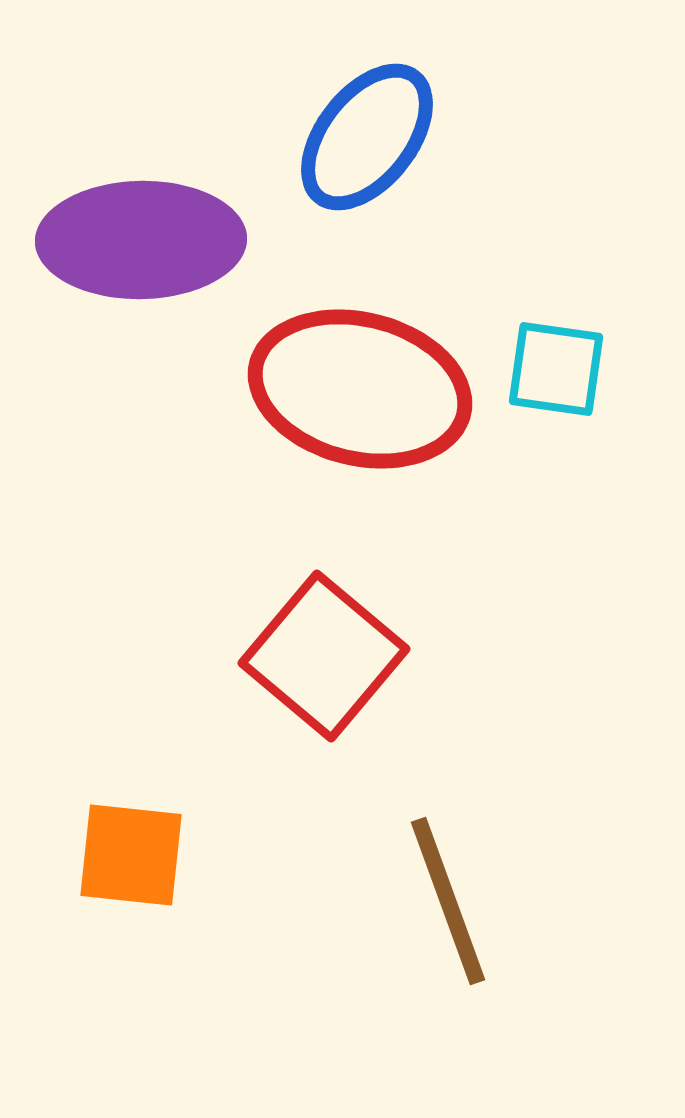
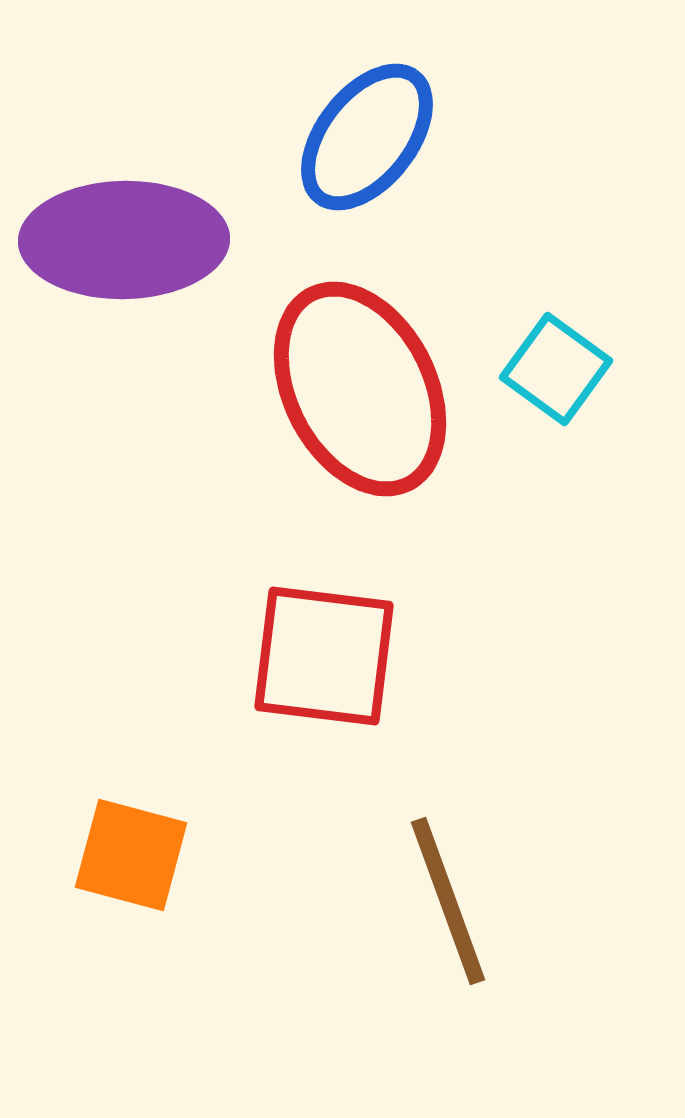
purple ellipse: moved 17 px left
cyan square: rotated 28 degrees clockwise
red ellipse: rotated 49 degrees clockwise
red square: rotated 33 degrees counterclockwise
orange square: rotated 9 degrees clockwise
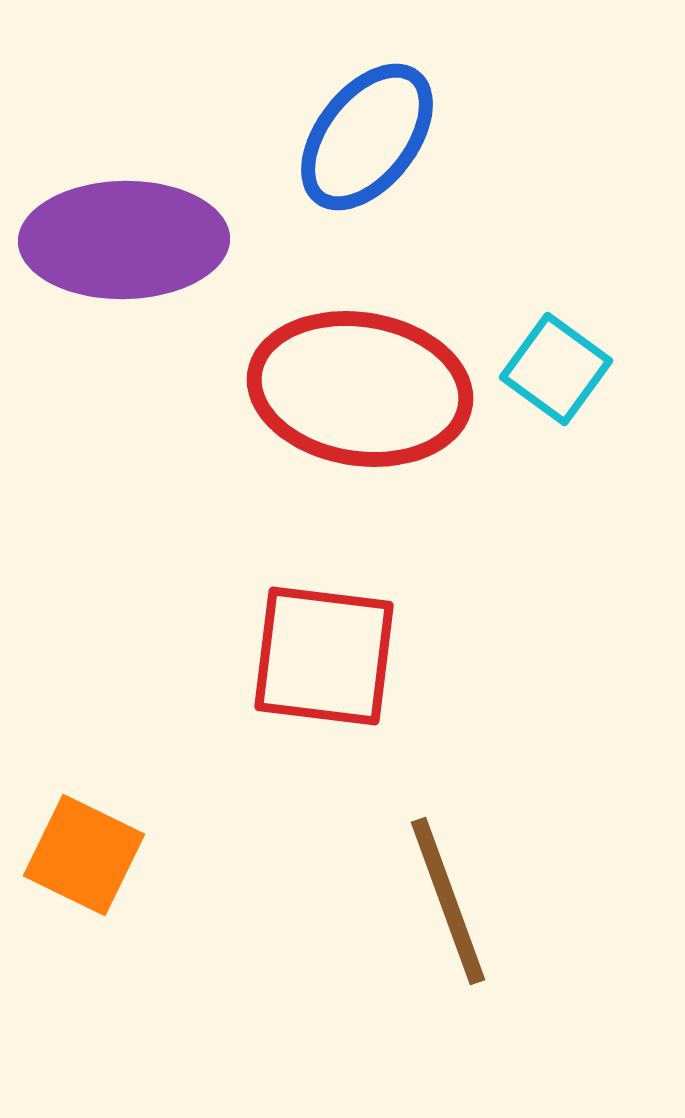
red ellipse: rotated 54 degrees counterclockwise
orange square: moved 47 px left; rotated 11 degrees clockwise
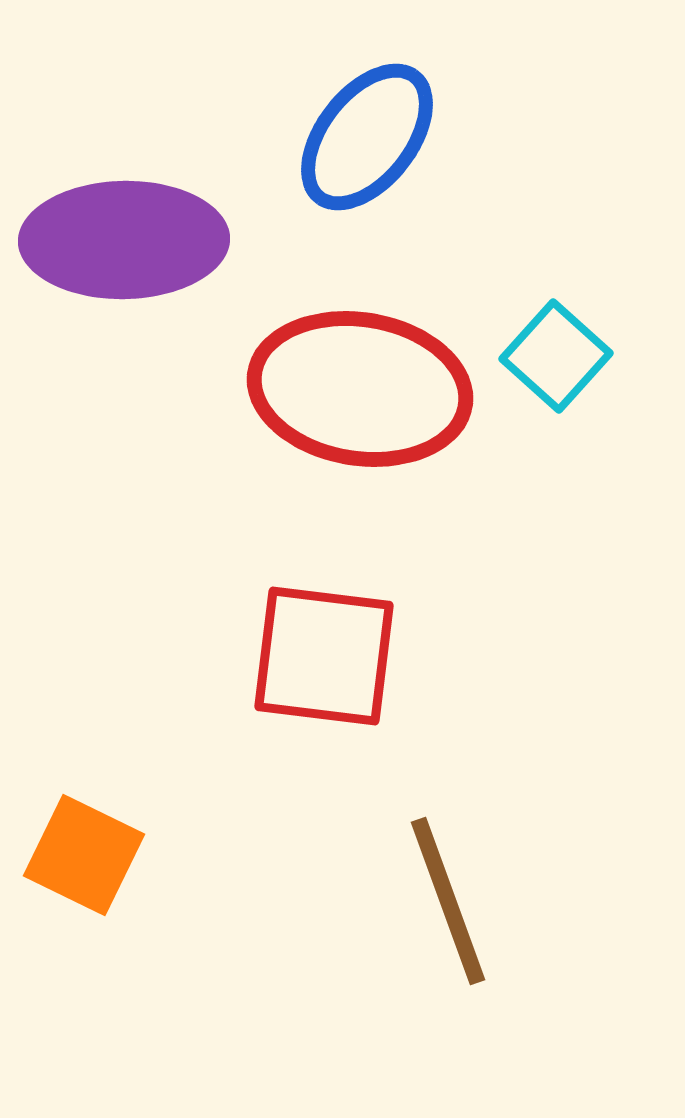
cyan square: moved 13 px up; rotated 6 degrees clockwise
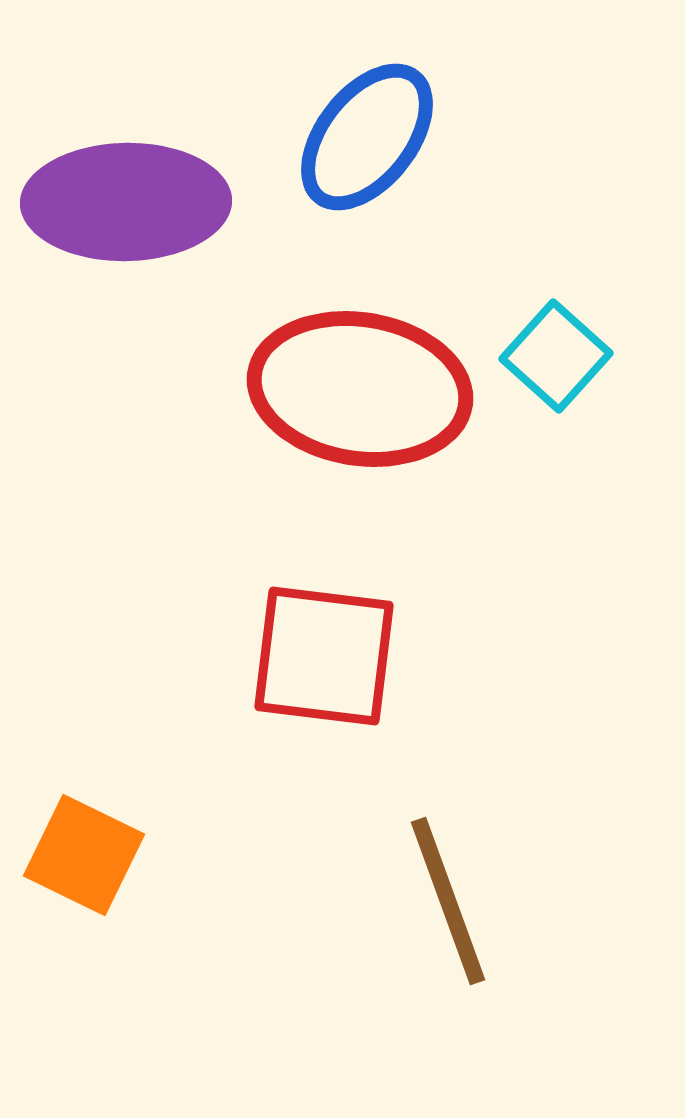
purple ellipse: moved 2 px right, 38 px up
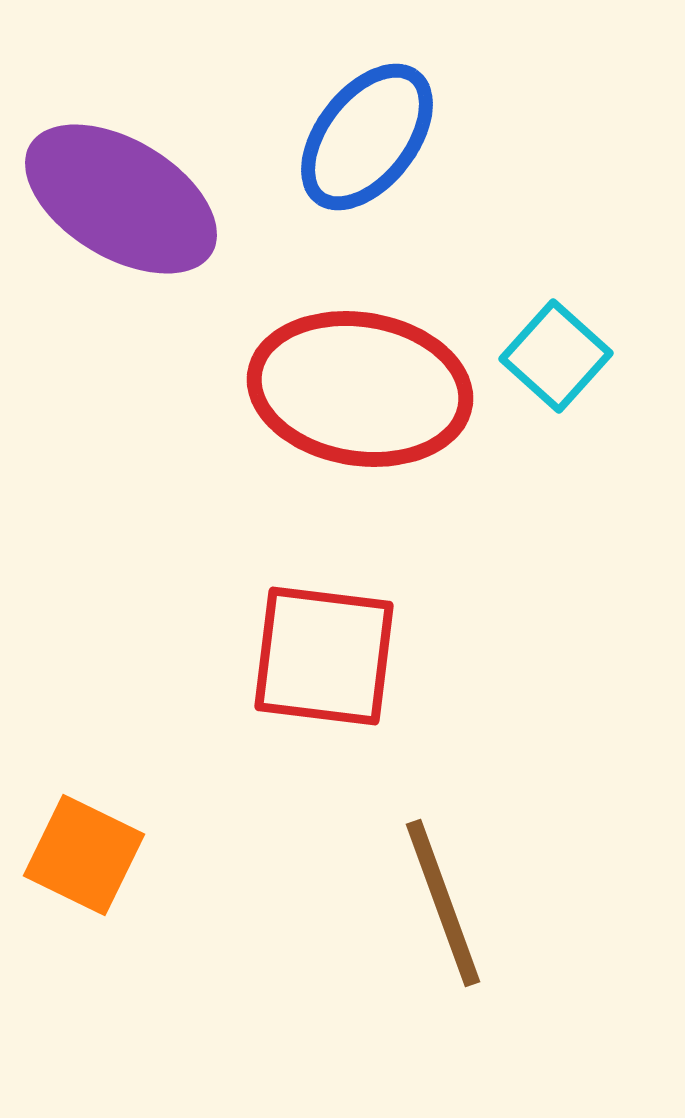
purple ellipse: moved 5 px left, 3 px up; rotated 32 degrees clockwise
brown line: moved 5 px left, 2 px down
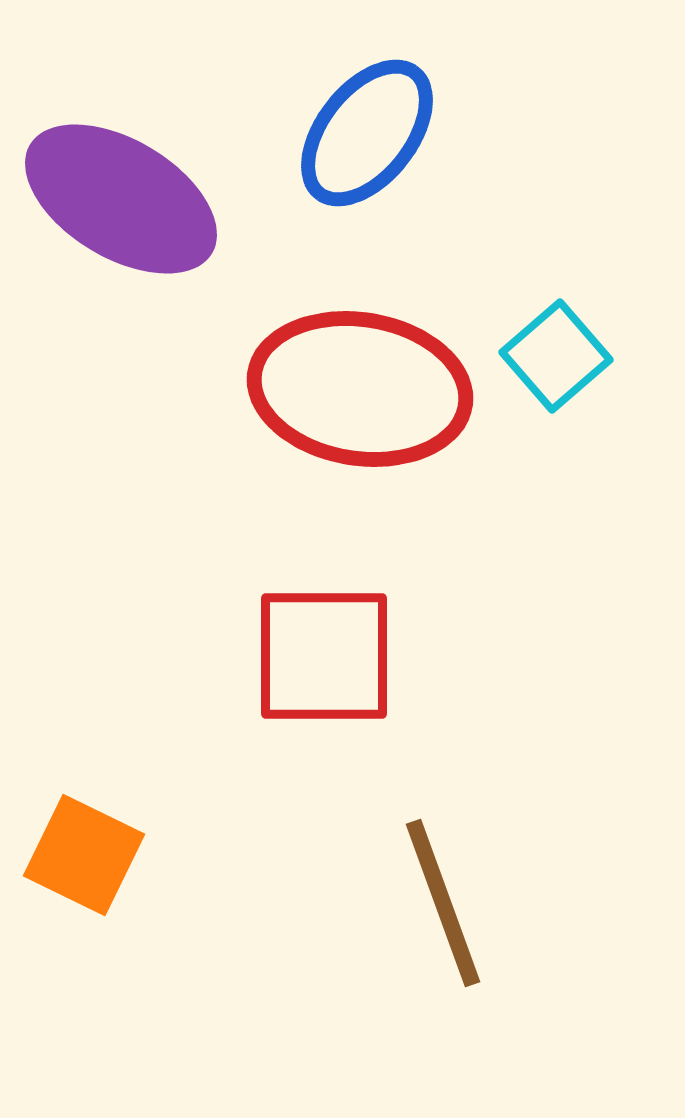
blue ellipse: moved 4 px up
cyan square: rotated 7 degrees clockwise
red square: rotated 7 degrees counterclockwise
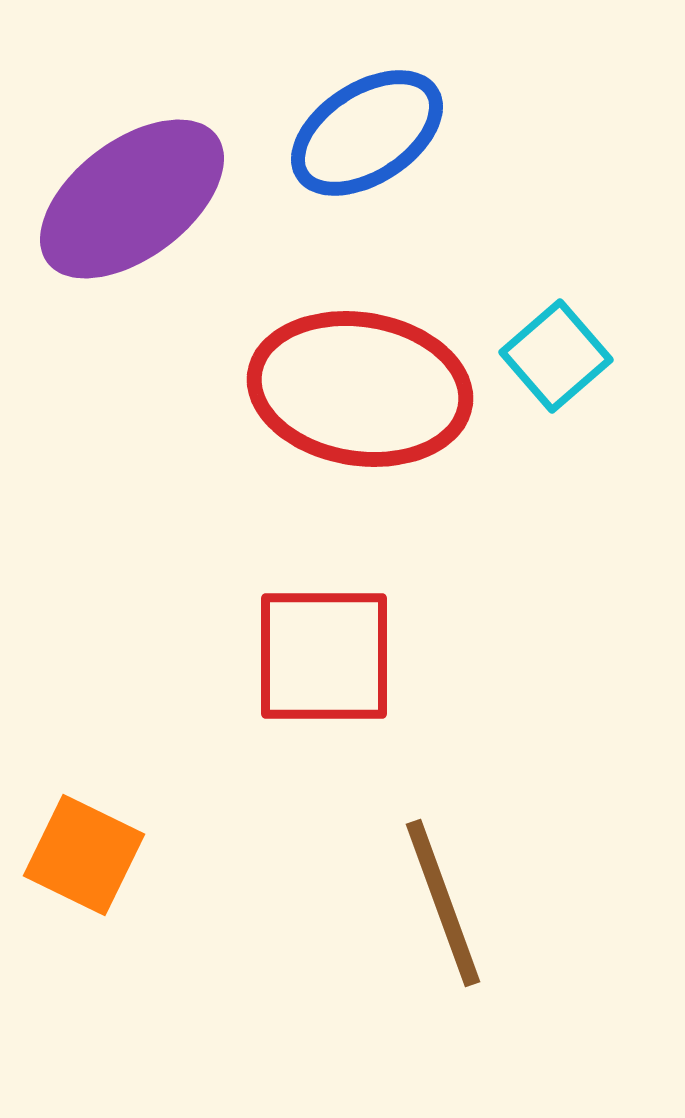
blue ellipse: rotated 19 degrees clockwise
purple ellipse: moved 11 px right; rotated 68 degrees counterclockwise
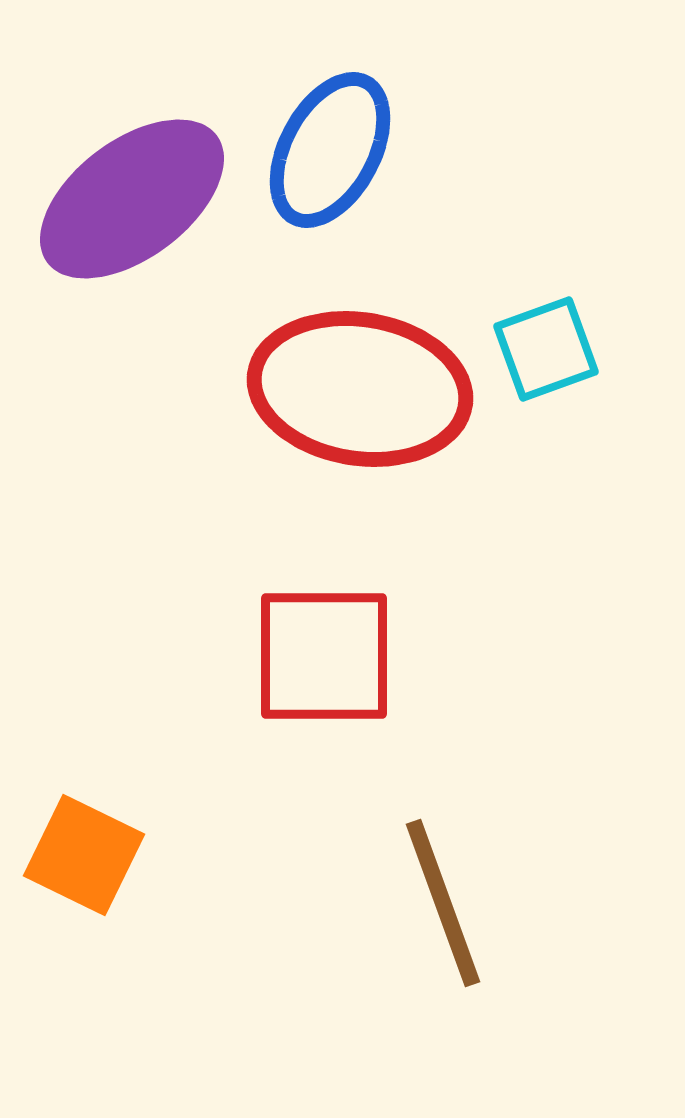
blue ellipse: moved 37 px left, 17 px down; rotated 29 degrees counterclockwise
cyan square: moved 10 px left, 7 px up; rotated 21 degrees clockwise
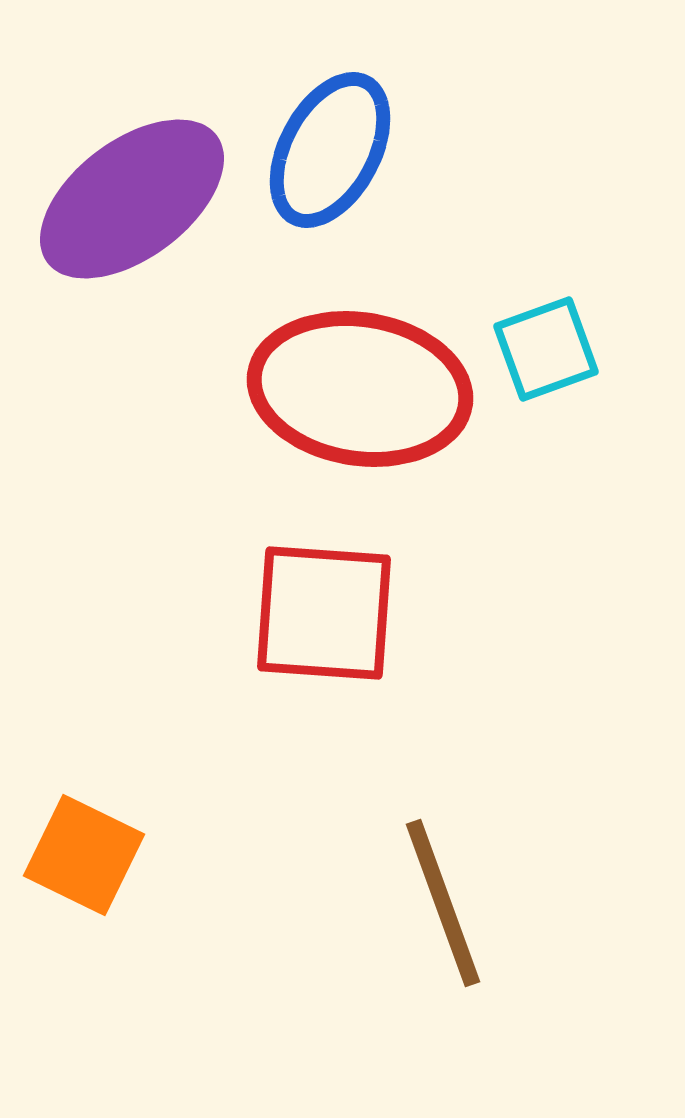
red square: moved 43 px up; rotated 4 degrees clockwise
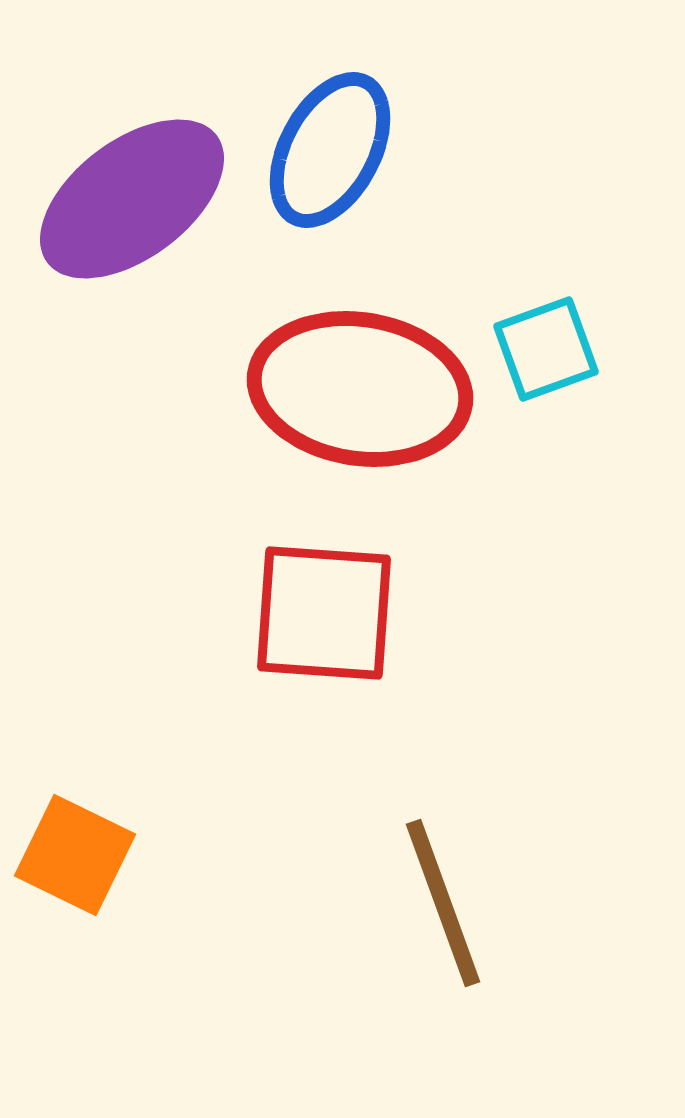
orange square: moved 9 px left
